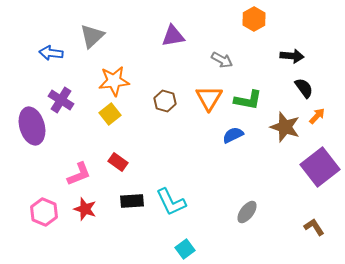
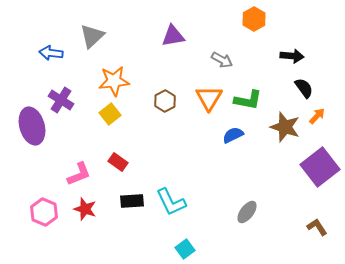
brown hexagon: rotated 15 degrees clockwise
brown L-shape: moved 3 px right
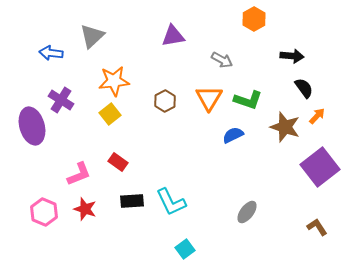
green L-shape: rotated 8 degrees clockwise
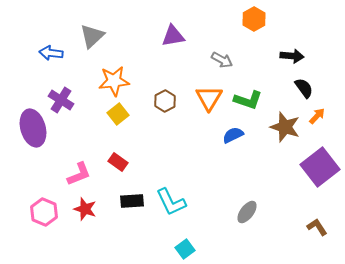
yellow square: moved 8 px right
purple ellipse: moved 1 px right, 2 px down
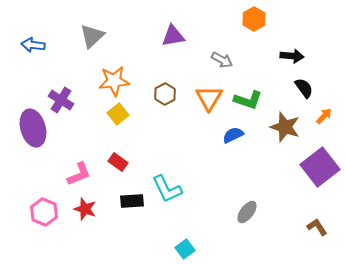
blue arrow: moved 18 px left, 8 px up
brown hexagon: moved 7 px up
orange arrow: moved 7 px right
cyan L-shape: moved 4 px left, 13 px up
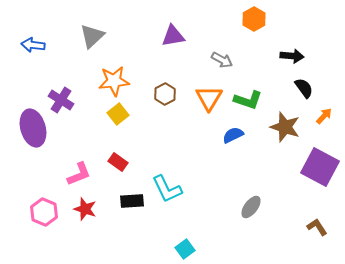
purple square: rotated 24 degrees counterclockwise
gray ellipse: moved 4 px right, 5 px up
